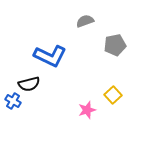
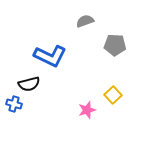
gray pentagon: rotated 15 degrees clockwise
blue cross: moved 1 px right, 3 px down; rotated 14 degrees counterclockwise
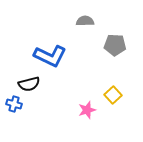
gray semicircle: rotated 18 degrees clockwise
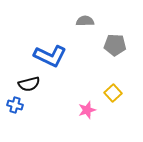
yellow square: moved 2 px up
blue cross: moved 1 px right, 1 px down
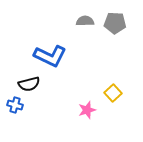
gray pentagon: moved 22 px up
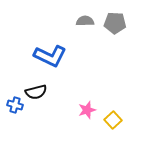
black semicircle: moved 7 px right, 8 px down
yellow square: moved 27 px down
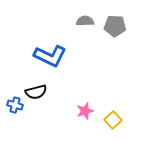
gray pentagon: moved 3 px down
pink star: moved 2 px left, 1 px down
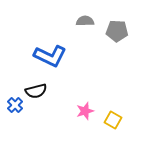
gray pentagon: moved 2 px right, 5 px down
black semicircle: moved 1 px up
blue cross: rotated 28 degrees clockwise
yellow square: rotated 18 degrees counterclockwise
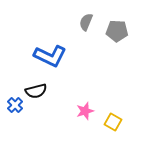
gray semicircle: moved 1 px right, 1 px down; rotated 66 degrees counterclockwise
yellow square: moved 2 px down
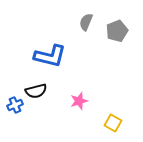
gray pentagon: rotated 25 degrees counterclockwise
blue L-shape: rotated 12 degrees counterclockwise
blue cross: rotated 21 degrees clockwise
pink star: moved 6 px left, 10 px up
yellow square: moved 1 px down
